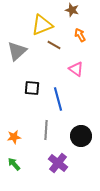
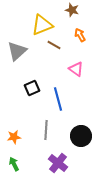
black square: rotated 28 degrees counterclockwise
green arrow: rotated 16 degrees clockwise
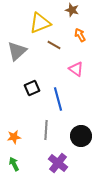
yellow triangle: moved 2 px left, 2 px up
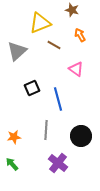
green arrow: moved 2 px left; rotated 16 degrees counterclockwise
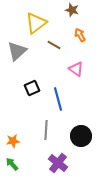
yellow triangle: moved 4 px left; rotated 15 degrees counterclockwise
orange star: moved 1 px left, 4 px down
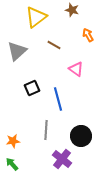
yellow triangle: moved 6 px up
orange arrow: moved 8 px right
purple cross: moved 4 px right, 4 px up
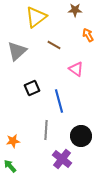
brown star: moved 3 px right; rotated 16 degrees counterclockwise
blue line: moved 1 px right, 2 px down
green arrow: moved 2 px left, 2 px down
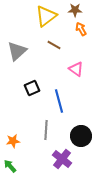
yellow triangle: moved 10 px right, 1 px up
orange arrow: moved 7 px left, 6 px up
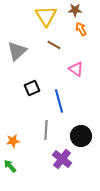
yellow triangle: rotated 25 degrees counterclockwise
